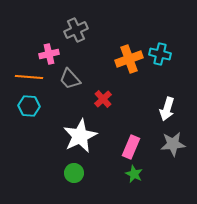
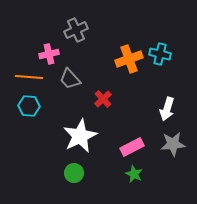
pink rectangle: moved 1 px right; rotated 40 degrees clockwise
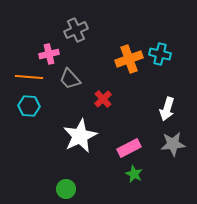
pink rectangle: moved 3 px left, 1 px down
green circle: moved 8 px left, 16 px down
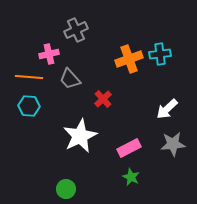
cyan cross: rotated 20 degrees counterclockwise
white arrow: rotated 30 degrees clockwise
green star: moved 3 px left, 3 px down
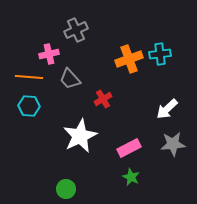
red cross: rotated 12 degrees clockwise
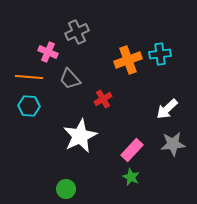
gray cross: moved 1 px right, 2 px down
pink cross: moved 1 px left, 2 px up; rotated 36 degrees clockwise
orange cross: moved 1 px left, 1 px down
pink rectangle: moved 3 px right, 2 px down; rotated 20 degrees counterclockwise
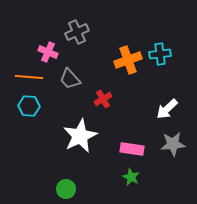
pink rectangle: moved 1 px up; rotated 55 degrees clockwise
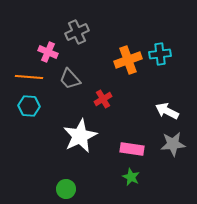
white arrow: moved 2 px down; rotated 70 degrees clockwise
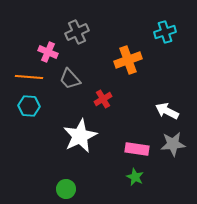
cyan cross: moved 5 px right, 22 px up; rotated 10 degrees counterclockwise
pink rectangle: moved 5 px right
green star: moved 4 px right
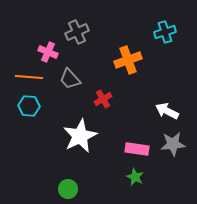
green circle: moved 2 px right
